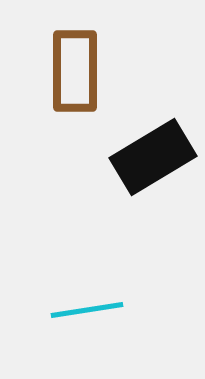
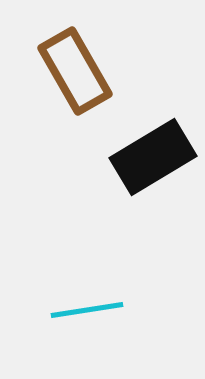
brown rectangle: rotated 30 degrees counterclockwise
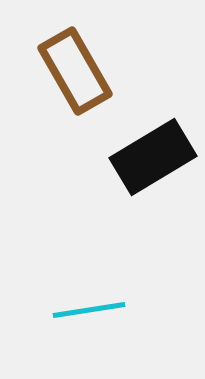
cyan line: moved 2 px right
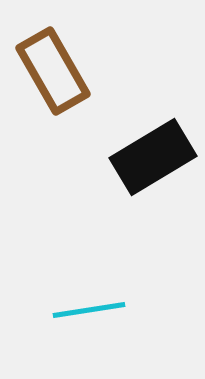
brown rectangle: moved 22 px left
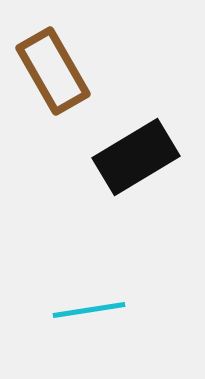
black rectangle: moved 17 px left
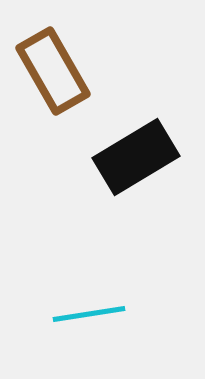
cyan line: moved 4 px down
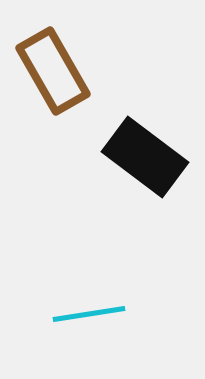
black rectangle: moved 9 px right; rotated 68 degrees clockwise
